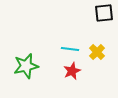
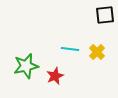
black square: moved 1 px right, 2 px down
red star: moved 17 px left, 5 px down
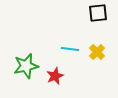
black square: moved 7 px left, 2 px up
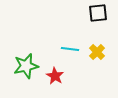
red star: rotated 18 degrees counterclockwise
